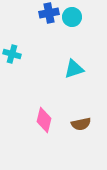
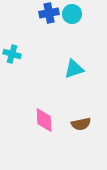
cyan circle: moved 3 px up
pink diamond: rotated 15 degrees counterclockwise
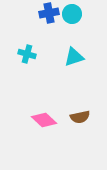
cyan cross: moved 15 px right
cyan triangle: moved 12 px up
pink diamond: rotated 45 degrees counterclockwise
brown semicircle: moved 1 px left, 7 px up
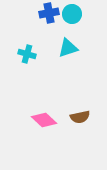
cyan triangle: moved 6 px left, 9 px up
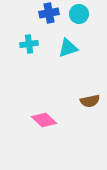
cyan circle: moved 7 px right
cyan cross: moved 2 px right, 10 px up; rotated 24 degrees counterclockwise
brown semicircle: moved 10 px right, 16 px up
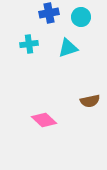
cyan circle: moved 2 px right, 3 px down
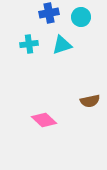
cyan triangle: moved 6 px left, 3 px up
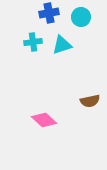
cyan cross: moved 4 px right, 2 px up
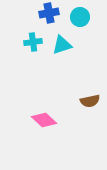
cyan circle: moved 1 px left
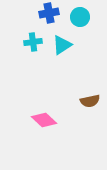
cyan triangle: rotated 15 degrees counterclockwise
